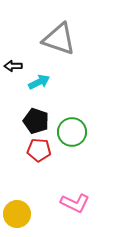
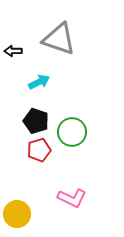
black arrow: moved 15 px up
red pentagon: rotated 20 degrees counterclockwise
pink L-shape: moved 3 px left, 5 px up
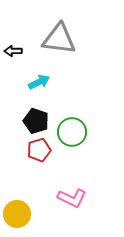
gray triangle: rotated 12 degrees counterclockwise
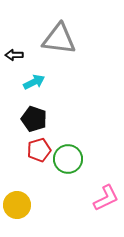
black arrow: moved 1 px right, 4 px down
cyan arrow: moved 5 px left
black pentagon: moved 2 px left, 2 px up
green circle: moved 4 px left, 27 px down
pink L-shape: moved 34 px right; rotated 52 degrees counterclockwise
yellow circle: moved 9 px up
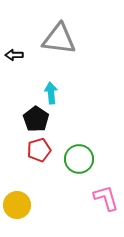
cyan arrow: moved 17 px right, 11 px down; rotated 70 degrees counterclockwise
black pentagon: moved 2 px right; rotated 15 degrees clockwise
green circle: moved 11 px right
pink L-shape: rotated 80 degrees counterclockwise
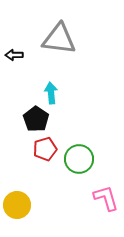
red pentagon: moved 6 px right, 1 px up
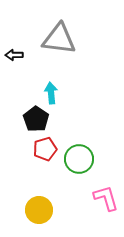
yellow circle: moved 22 px right, 5 px down
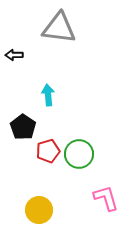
gray triangle: moved 11 px up
cyan arrow: moved 3 px left, 2 px down
black pentagon: moved 13 px left, 8 px down
red pentagon: moved 3 px right, 2 px down
green circle: moved 5 px up
